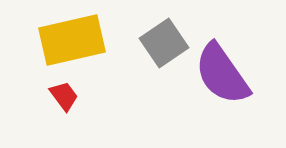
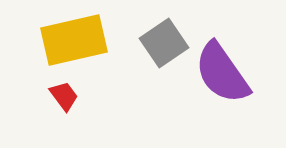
yellow rectangle: moved 2 px right
purple semicircle: moved 1 px up
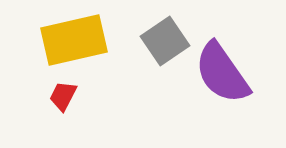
gray square: moved 1 px right, 2 px up
red trapezoid: moved 1 px left; rotated 116 degrees counterclockwise
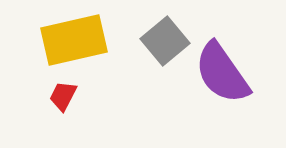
gray square: rotated 6 degrees counterclockwise
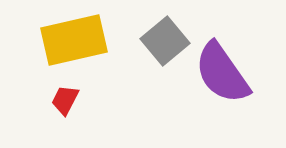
red trapezoid: moved 2 px right, 4 px down
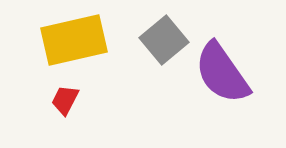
gray square: moved 1 px left, 1 px up
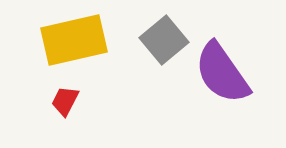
red trapezoid: moved 1 px down
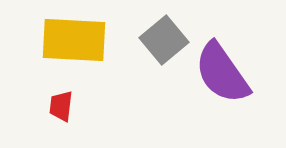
yellow rectangle: rotated 16 degrees clockwise
red trapezoid: moved 4 px left, 5 px down; rotated 20 degrees counterclockwise
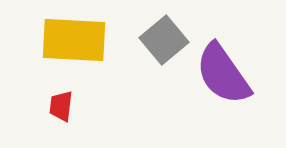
purple semicircle: moved 1 px right, 1 px down
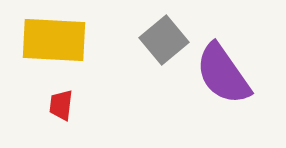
yellow rectangle: moved 20 px left
red trapezoid: moved 1 px up
